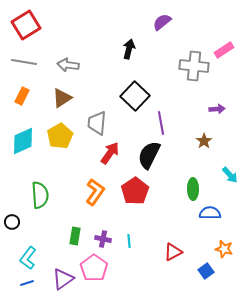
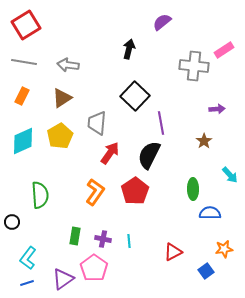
orange star: rotated 24 degrees counterclockwise
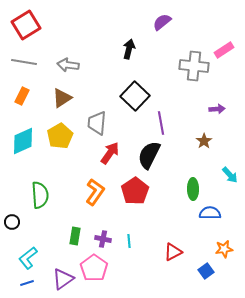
cyan L-shape: rotated 15 degrees clockwise
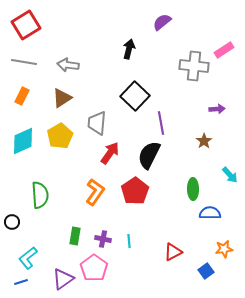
blue line: moved 6 px left, 1 px up
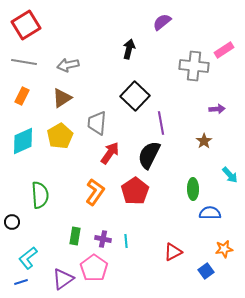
gray arrow: rotated 20 degrees counterclockwise
cyan line: moved 3 px left
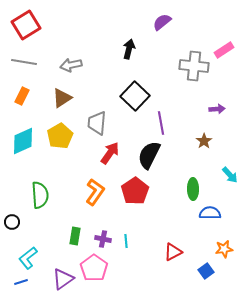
gray arrow: moved 3 px right
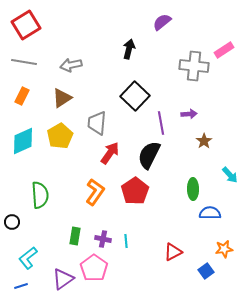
purple arrow: moved 28 px left, 5 px down
blue line: moved 4 px down
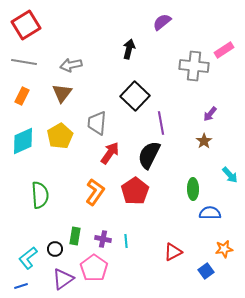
brown triangle: moved 5 px up; rotated 20 degrees counterclockwise
purple arrow: moved 21 px right; rotated 133 degrees clockwise
black circle: moved 43 px right, 27 px down
